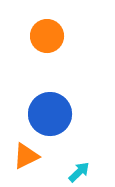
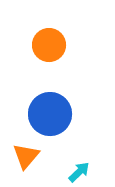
orange circle: moved 2 px right, 9 px down
orange triangle: rotated 24 degrees counterclockwise
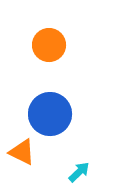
orange triangle: moved 4 px left, 4 px up; rotated 44 degrees counterclockwise
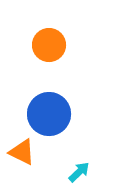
blue circle: moved 1 px left
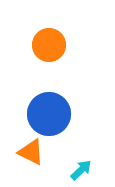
orange triangle: moved 9 px right
cyan arrow: moved 2 px right, 2 px up
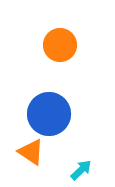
orange circle: moved 11 px right
orange triangle: rotated 8 degrees clockwise
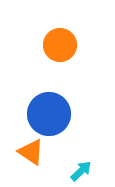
cyan arrow: moved 1 px down
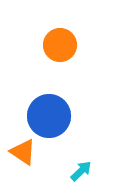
blue circle: moved 2 px down
orange triangle: moved 8 px left
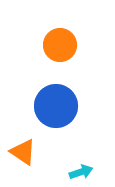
blue circle: moved 7 px right, 10 px up
cyan arrow: moved 1 px down; rotated 25 degrees clockwise
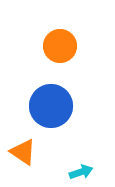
orange circle: moved 1 px down
blue circle: moved 5 px left
